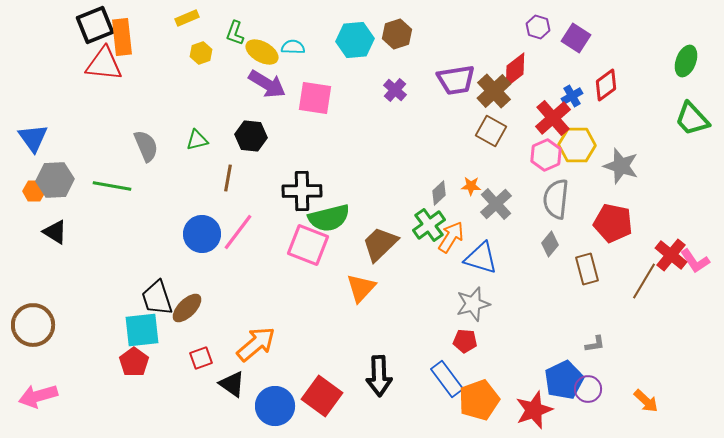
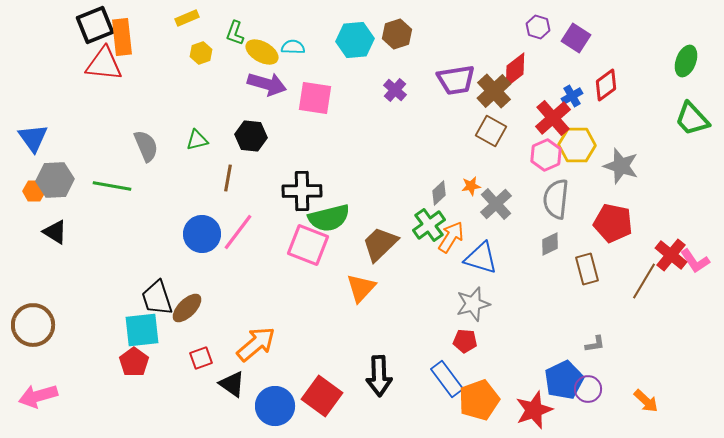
purple arrow at (267, 84): rotated 15 degrees counterclockwise
orange star at (471, 186): rotated 12 degrees counterclockwise
gray diamond at (550, 244): rotated 25 degrees clockwise
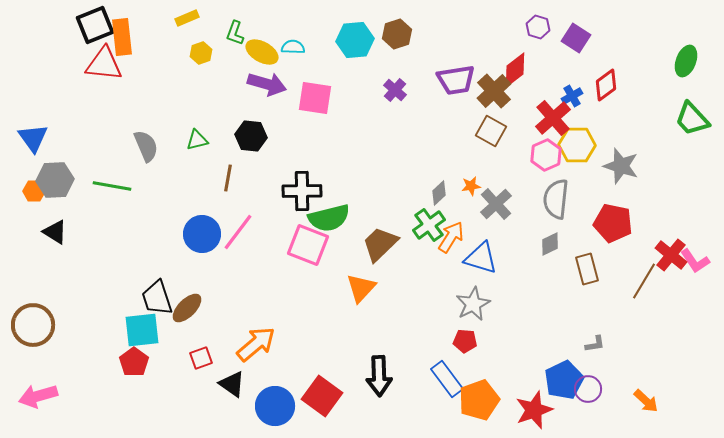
gray star at (473, 304): rotated 12 degrees counterclockwise
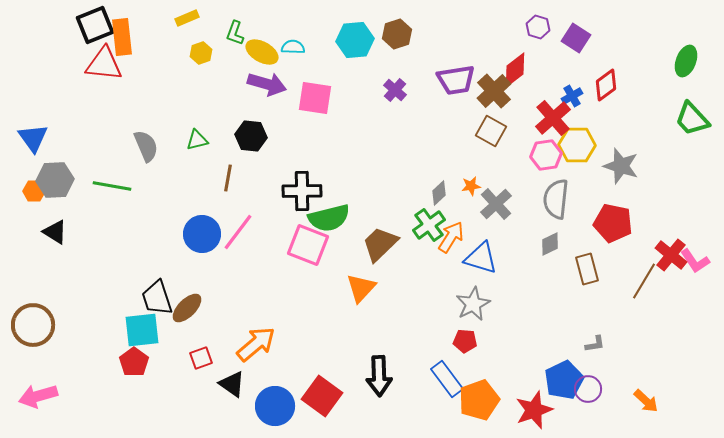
pink hexagon at (546, 155): rotated 16 degrees clockwise
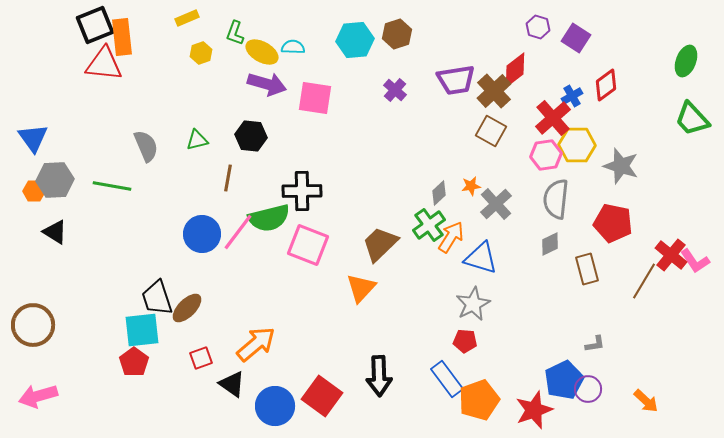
green semicircle at (329, 218): moved 60 px left
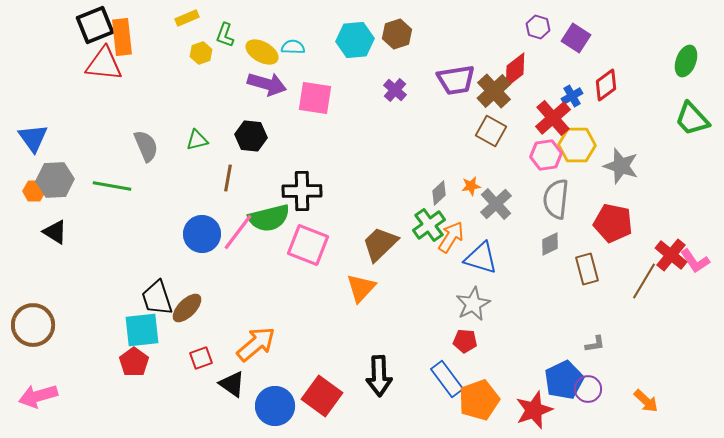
green L-shape at (235, 33): moved 10 px left, 2 px down
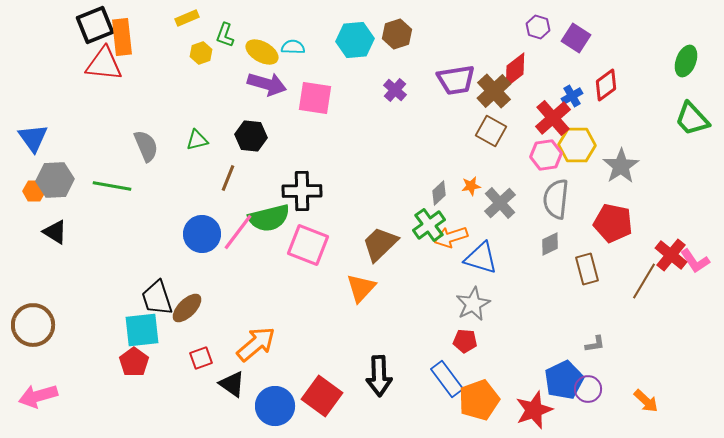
gray star at (621, 166): rotated 21 degrees clockwise
brown line at (228, 178): rotated 12 degrees clockwise
gray cross at (496, 204): moved 4 px right, 1 px up
orange arrow at (451, 237): rotated 140 degrees counterclockwise
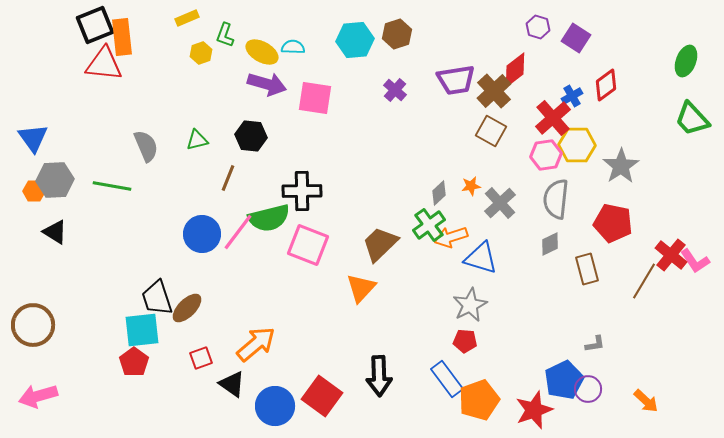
gray star at (473, 304): moved 3 px left, 1 px down
